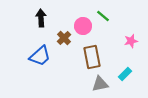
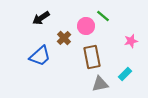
black arrow: rotated 120 degrees counterclockwise
pink circle: moved 3 px right
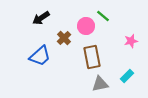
cyan rectangle: moved 2 px right, 2 px down
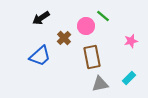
cyan rectangle: moved 2 px right, 2 px down
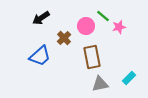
pink star: moved 12 px left, 14 px up
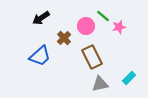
brown rectangle: rotated 15 degrees counterclockwise
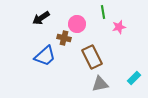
green line: moved 4 px up; rotated 40 degrees clockwise
pink circle: moved 9 px left, 2 px up
brown cross: rotated 32 degrees counterclockwise
blue trapezoid: moved 5 px right
cyan rectangle: moved 5 px right
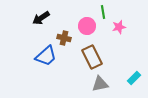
pink circle: moved 10 px right, 2 px down
blue trapezoid: moved 1 px right
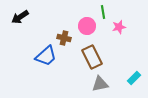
black arrow: moved 21 px left, 1 px up
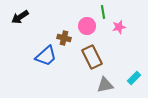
gray triangle: moved 5 px right, 1 px down
